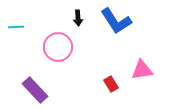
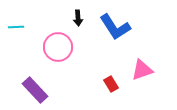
blue L-shape: moved 1 px left, 6 px down
pink triangle: rotated 10 degrees counterclockwise
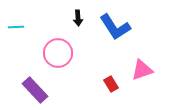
pink circle: moved 6 px down
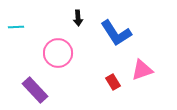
blue L-shape: moved 1 px right, 6 px down
red rectangle: moved 2 px right, 2 px up
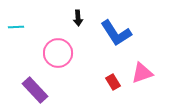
pink triangle: moved 3 px down
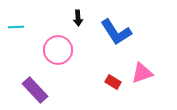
blue L-shape: moved 1 px up
pink circle: moved 3 px up
red rectangle: rotated 28 degrees counterclockwise
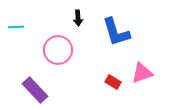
blue L-shape: rotated 16 degrees clockwise
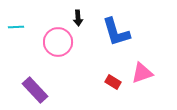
pink circle: moved 8 px up
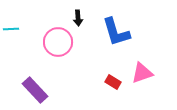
cyan line: moved 5 px left, 2 px down
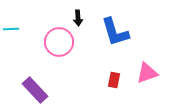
blue L-shape: moved 1 px left
pink circle: moved 1 px right
pink triangle: moved 5 px right
red rectangle: moved 1 px right, 2 px up; rotated 70 degrees clockwise
